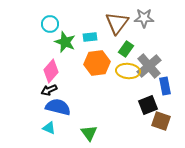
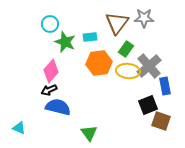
orange hexagon: moved 2 px right
cyan triangle: moved 30 px left
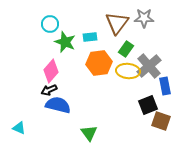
blue semicircle: moved 2 px up
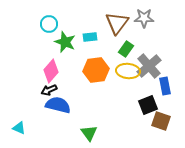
cyan circle: moved 1 px left
orange hexagon: moved 3 px left, 7 px down
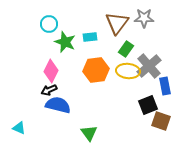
pink diamond: rotated 15 degrees counterclockwise
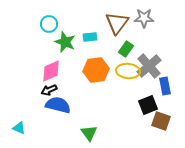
pink diamond: rotated 40 degrees clockwise
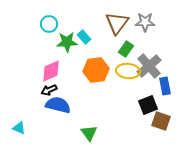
gray star: moved 1 px right, 4 px down
cyan rectangle: moved 6 px left; rotated 56 degrees clockwise
green star: moved 2 px right; rotated 25 degrees counterclockwise
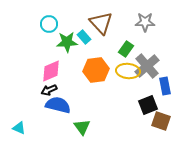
brown triangle: moved 16 px left; rotated 20 degrees counterclockwise
gray cross: moved 2 px left
green triangle: moved 7 px left, 6 px up
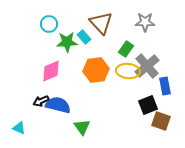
black arrow: moved 8 px left, 11 px down
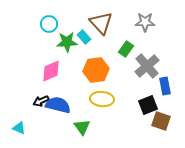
yellow ellipse: moved 26 px left, 28 px down
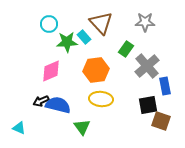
yellow ellipse: moved 1 px left
black square: rotated 12 degrees clockwise
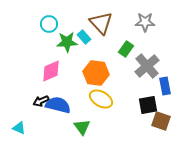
orange hexagon: moved 3 px down; rotated 15 degrees clockwise
yellow ellipse: rotated 25 degrees clockwise
